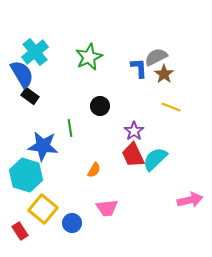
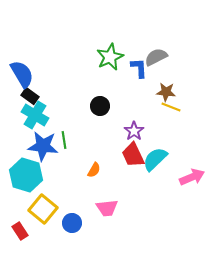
cyan cross: moved 63 px down; rotated 20 degrees counterclockwise
green star: moved 21 px right
brown star: moved 2 px right, 18 px down; rotated 30 degrees counterclockwise
green line: moved 6 px left, 12 px down
pink arrow: moved 2 px right, 23 px up; rotated 10 degrees counterclockwise
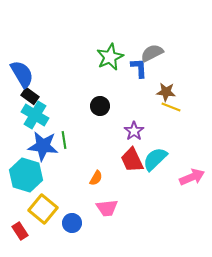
gray semicircle: moved 4 px left, 4 px up
red trapezoid: moved 1 px left, 5 px down
orange semicircle: moved 2 px right, 8 px down
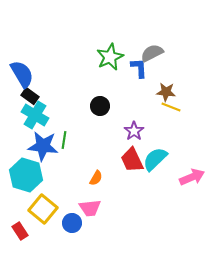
green line: rotated 18 degrees clockwise
pink trapezoid: moved 17 px left
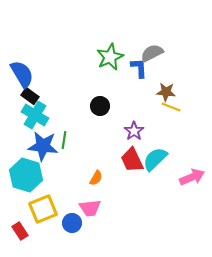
yellow square: rotated 28 degrees clockwise
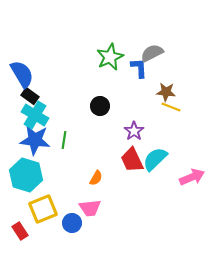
blue star: moved 8 px left, 6 px up
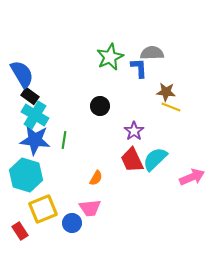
gray semicircle: rotated 25 degrees clockwise
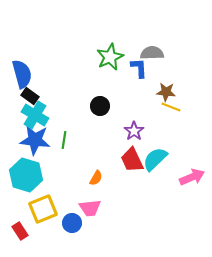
blue semicircle: rotated 16 degrees clockwise
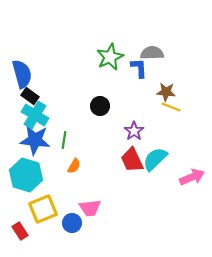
orange semicircle: moved 22 px left, 12 px up
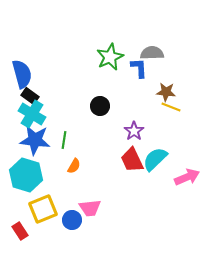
cyan cross: moved 3 px left, 1 px up
pink arrow: moved 5 px left
blue circle: moved 3 px up
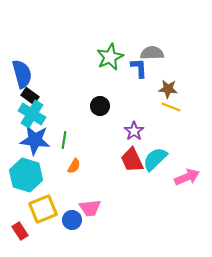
brown star: moved 2 px right, 3 px up
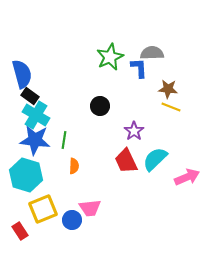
cyan cross: moved 4 px right, 1 px down
red trapezoid: moved 6 px left, 1 px down
orange semicircle: rotated 28 degrees counterclockwise
